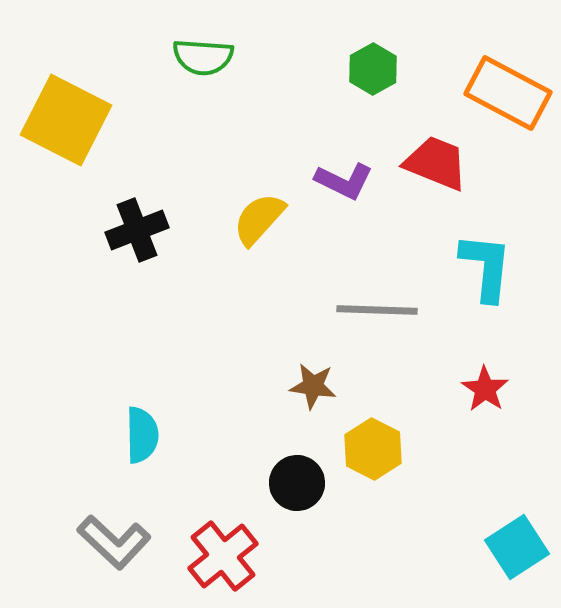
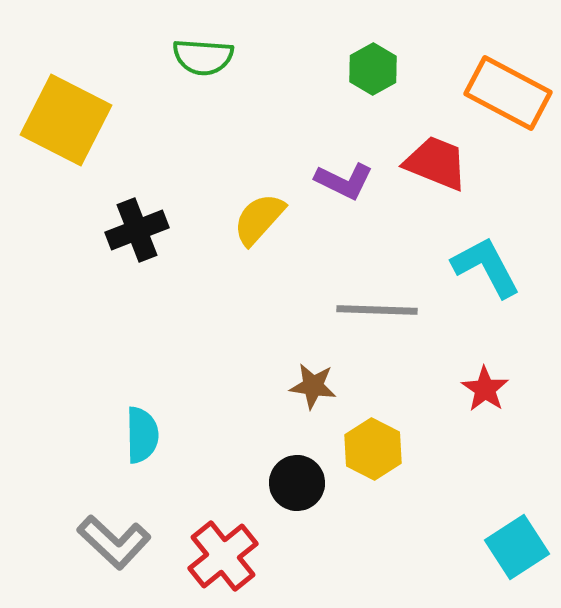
cyan L-shape: rotated 34 degrees counterclockwise
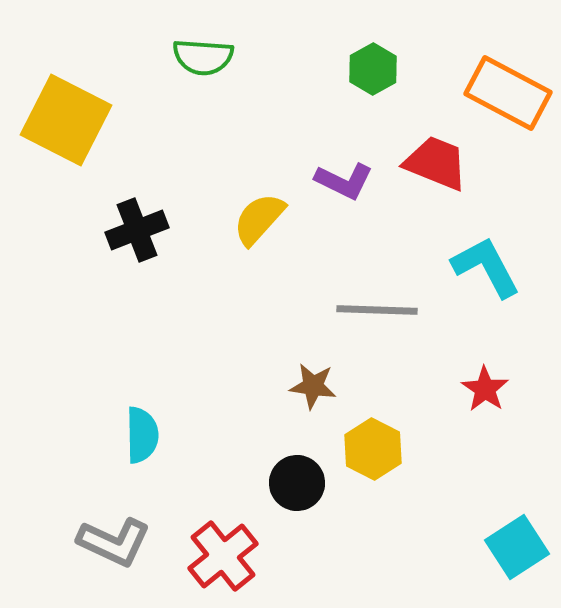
gray L-shape: rotated 18 degrees counterclockwise
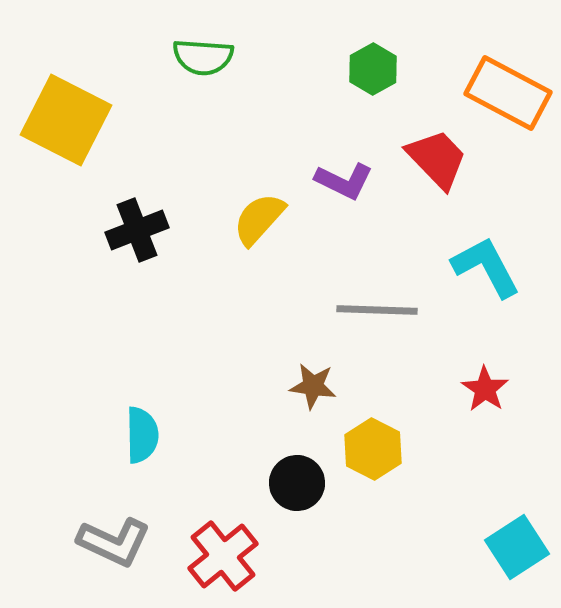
red trapezoid: moved 1 px right, 4 px up; rotated 24 degrees clockwise
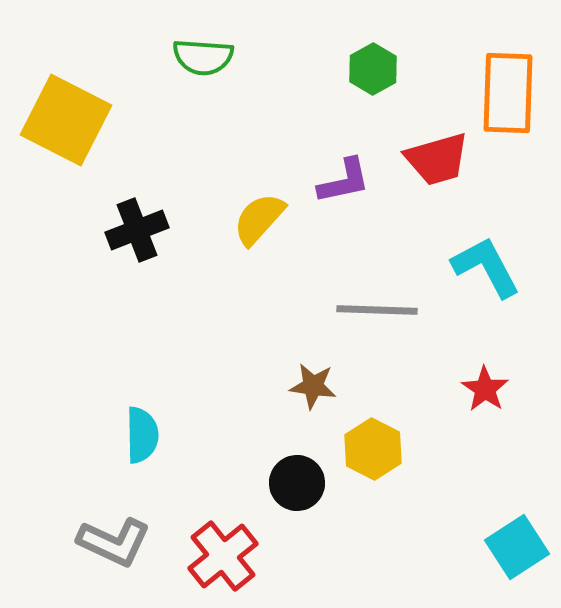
orange rectangle: rotated 64 degrees clockwise
red trapezoid: rotated 118 degrees clockwise
purple L-shape: rotated 38 degrees counterclockwise
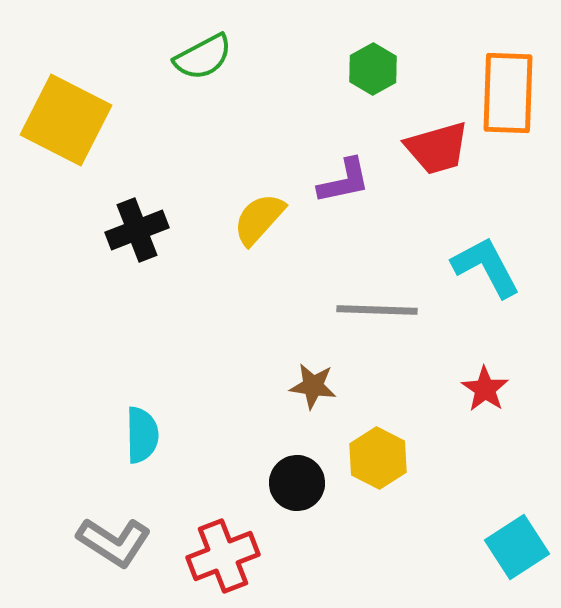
green semicircle: rotated 32 degrees counterclockwise
red trapezoid: moved 11 px up
yellow hexagon: moved 5 px right, 9 px down
gray L-shape: rotated 8 degrees clockwise
red cross: rotated 18 degrees clockwise
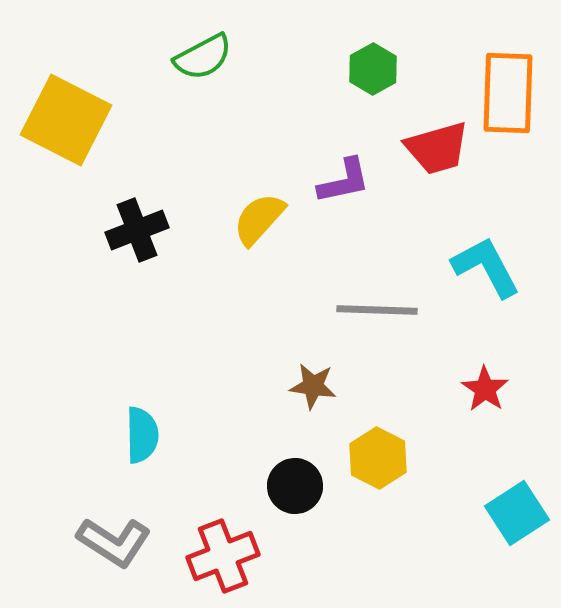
black circle: moved 2 px left, 3 px down
cyan square: moved 34 px up
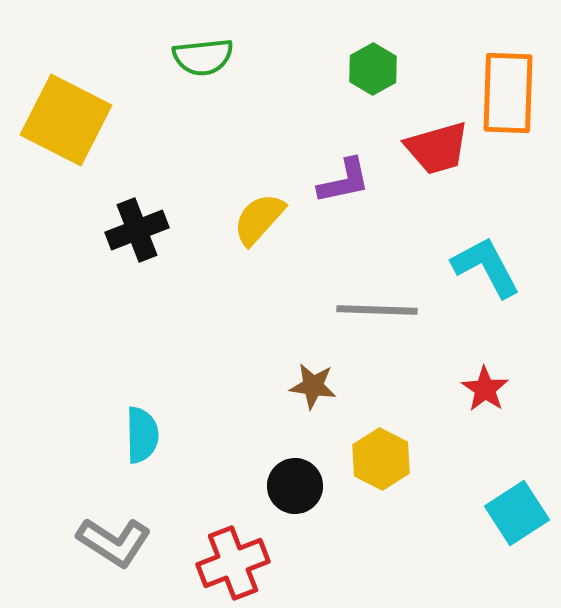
green semicircle: rotated 22 degrees clockwise
yellow hexagon: moved 3 px right, 1 px down
red cross: moved 10 px right, 7 px down
